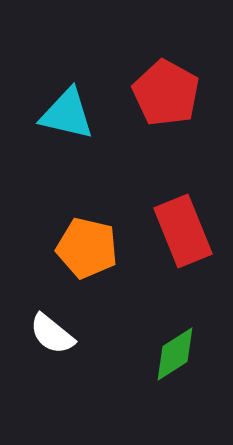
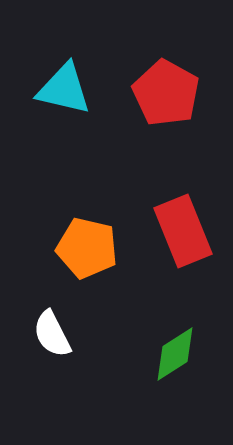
cyan triangle: moved 3 px left, 25 px up
white semicircle: rotated 24 degrees clockwise
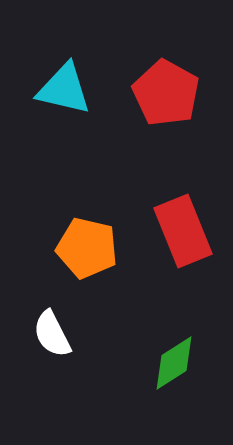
green diamond: moved 1 px left, 9 px down
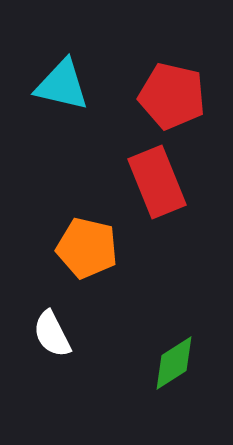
cyan triangle: moved 2 px left, 4 px up
red pentagon: moved 6 px right, 3 px down; rotated 16 degrees counterclockwise
red rectangle: moved 26 px left, 49 px up
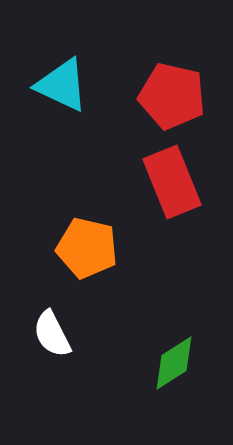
cyan triangle: rotated 12 degrees clockwise
red rectangle: moved 15 px right
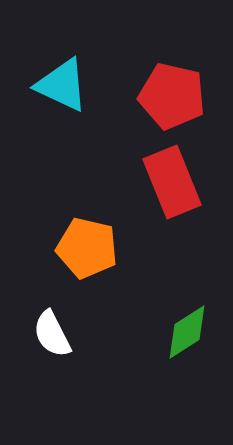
green diamond: moved 13 px right, 31 px up
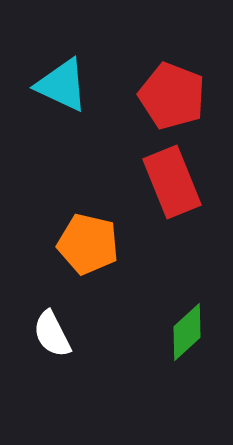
red pentagon: rotated 8 degrees clockwise
orange pentagon: moved 1 px right, 4 px up
green diamond: rotated 10 degrees counterclockwise
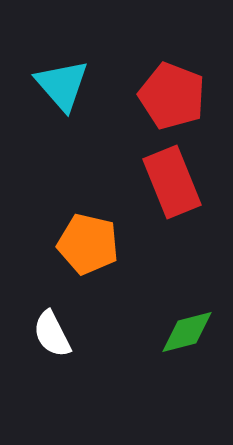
cyan triangle: rotated 24 degrees clockwise
green diamond: rotated 28 degrees clockwise
